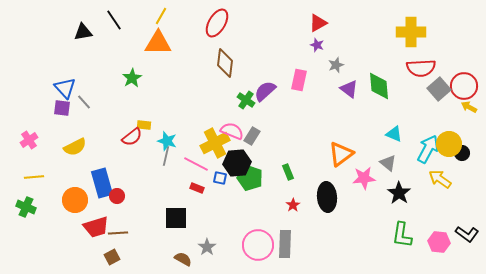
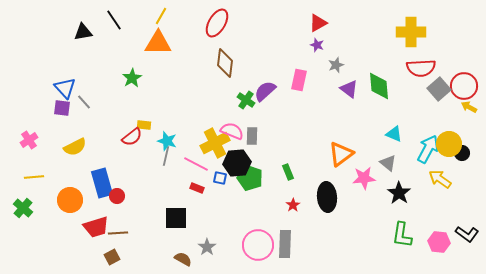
gray rectangle at (252, 136): rotated 30 degrees counterclockwise
orange circle at (75, 200): moved 5 px left
green cross at (26, 207): moved 3 px left, 1 px down; rotated 18 degrees clockwise
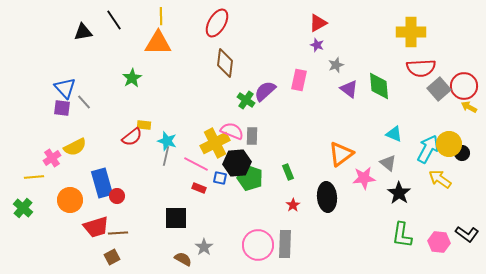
yellow line at (161, 16): rotated 30 degrees counterclockwise
pink cross at (29, 140): moved 23 px right, 18 px down
red rectangle at (197, 188): moved 2 px right
gray star at (207, 247): moved 3 px left
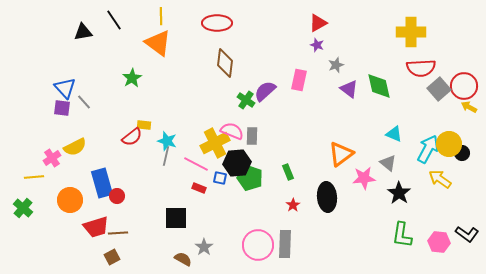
red ellipse at (217, 23): rotated 60 degrees clockwise
orange triangle at (158, 43): rotated 36 degrees clockwise
green diamond at (379, 86): rotated 8 degrees counterclockwise
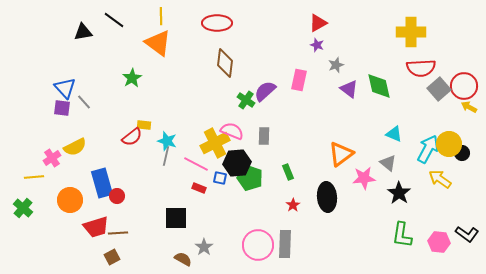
black line at (114, 20): rotated 20 degrees counterclockwise
gray rectangle at (252, 136): moved 12 px right
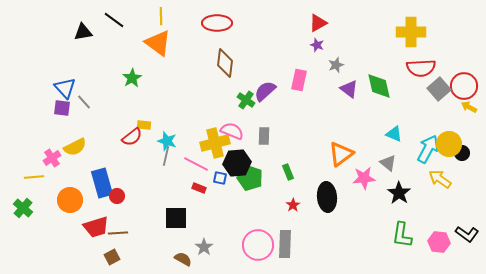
yellow cross at (215, 143): rotated 12 degrees clockwise
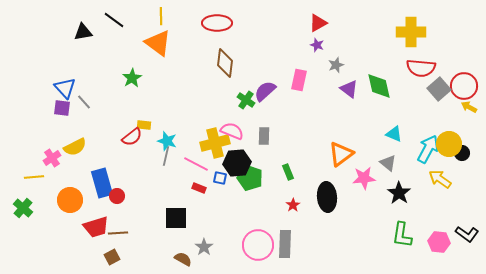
red semicircle at (421, 68): rotated 8 degrees clockwise
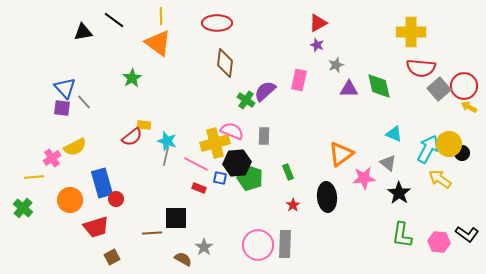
purple triangle at (349, 89): rotated 36 degrees counterclockwise
red circle at (117, 196): moved 1 px left, 3 px down
brown line at (118, 233): moved 34 px right
